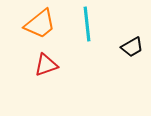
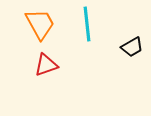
orange trapezoid: rotated 80 degrees counterclockwise
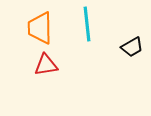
orange trapezoid: moved 4 px down; rotated 152 degrees counterclockwise
red triangle: rotated 10 degrees clockwise
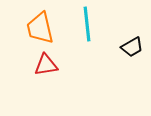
orange trapezoid: rotated 12 degrees counterclockwise
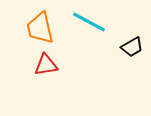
cyan line: moved 2 px right, 2 px up; rotated 56 degrees counterclockwise
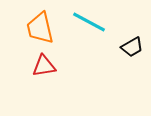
red triangle: moved 2 px left, 1 px down
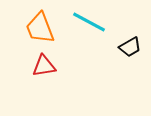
orange trapezoid: rotated 8 degrees counterclockwise
black trapezoid: moved 2 px left
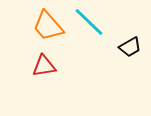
cyan line: rotated 16 degrees clockwise
orange trapezoid: moved 8 px right, 2 px up; rotated 20 degrees counterclockwise
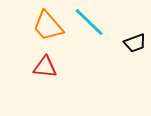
black trapezoid: moved 5 px right, 4 px up; rotated 10 degrees clockwise
red triangle: moved 1 px right, 1 px down; rotated 15 degrees clockwise
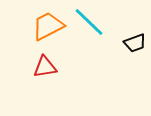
orange trapezoid: rotated 104 degrees clockwise
red triangle: rotated 15 degrees counterclockwise
